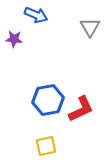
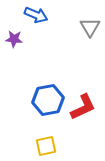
red L-shape: moved 2 px right, 2 px up
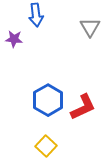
blue arrow: rotated 60 degrees clockwise
blue hexagon: rotated 20 degrees counterclockwise
yellow square: rotated 35 degrees counterclockwise
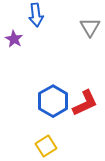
purple star: rotated 24 degrees clockwise
blue hexagon: moved 5 px right, 1 px down
red L-shape: moved 2 px right, 4 px up
yellow square: rotated 15 degrees clockwise
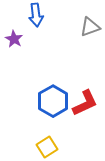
gray triangle: rotated 40 degrees clockwise
yellow square: moved 1 px right, 1 px down
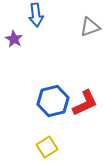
blue hexagon: rotated 16 degrees clockwise
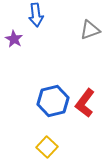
gray triangle: moved 3 px down
red L-shape: rotated 152 degrees clockwise
yellow square: rotated 15 degrees counterclockwise
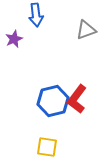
gray triangle: moved 4 px left
purple star: rotated 18 degrees clockwise
red L-shape: moved 8 px left, 4 px up
yellow square: rotated 35 degrees counterclockwise
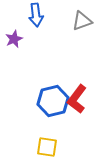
gray triangle: moved 4 px left, 9 px up
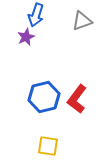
blue arrow: rotated 25 degrees clockwise
purple star: moved 12 px right, 2 px up
blue hexagon: moved 9 px left, 4 px up
yellow square: moved 1 px right, 1 px up
